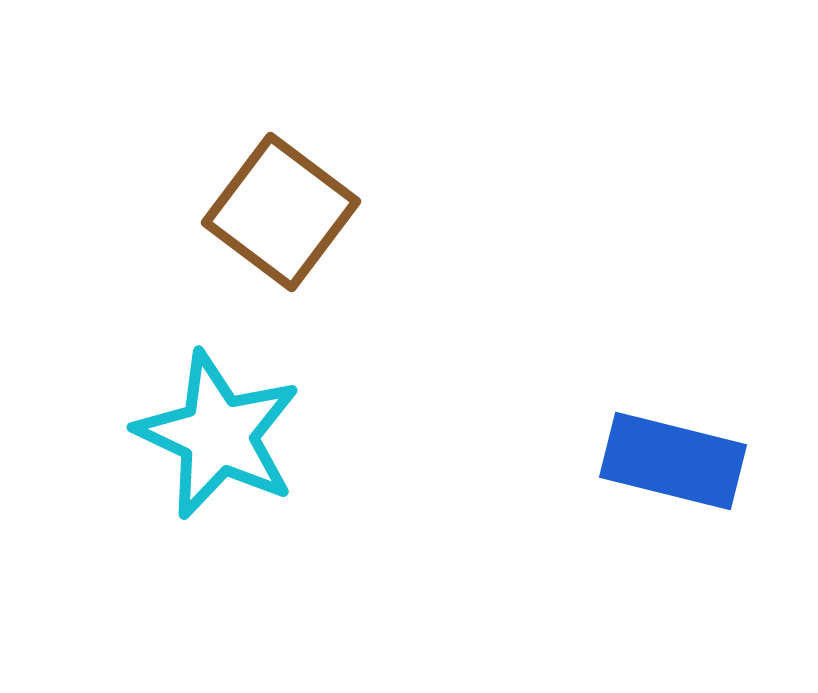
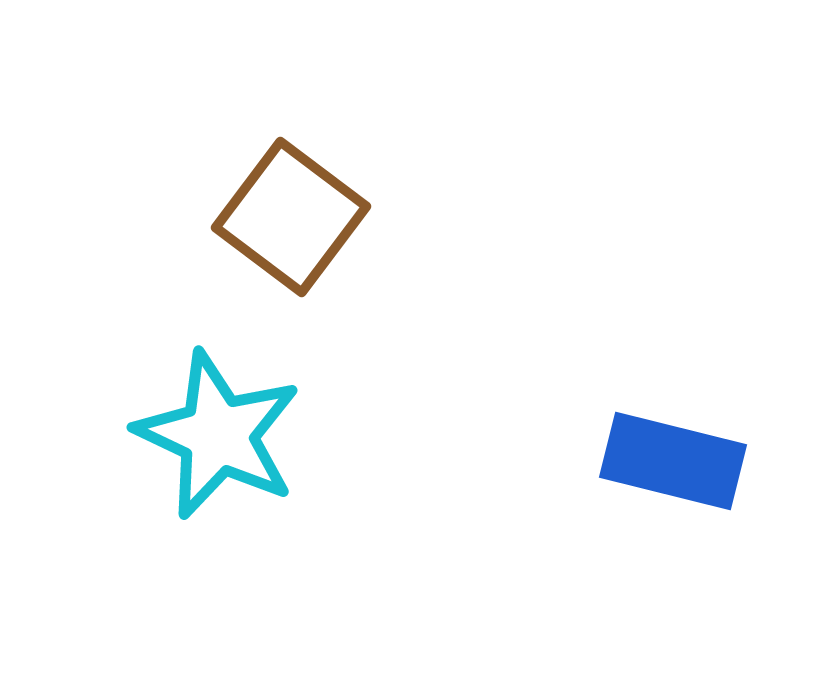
brown square: moved 10 px right, 5 px down
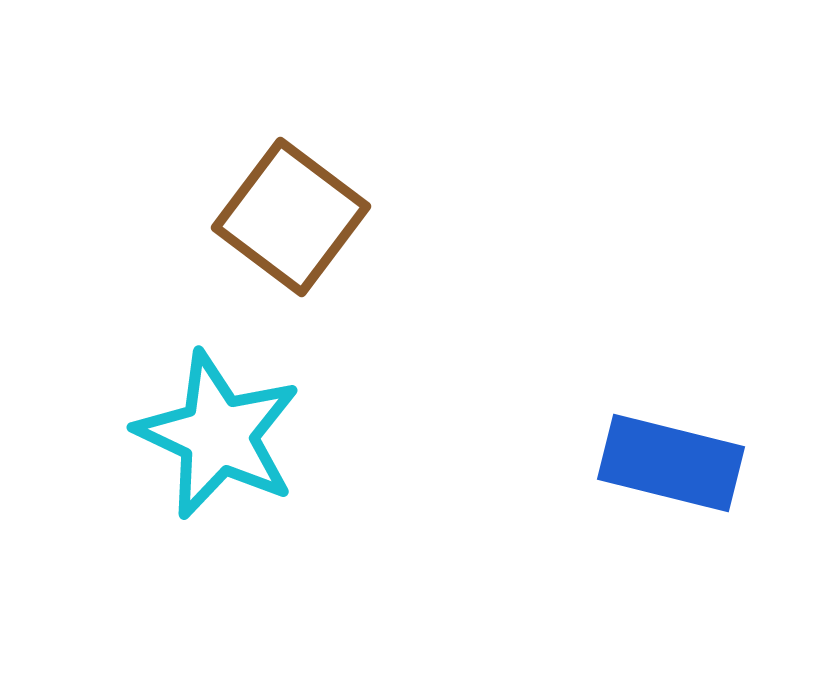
blue rectangle: moved 2 px left, 2 px down
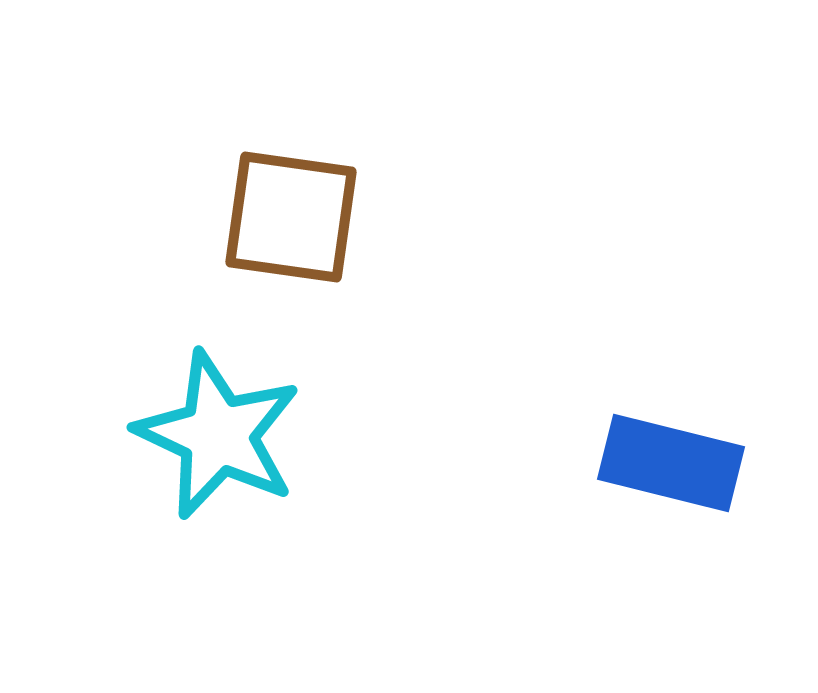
brown square: rotated 29 degrees counterclockwise
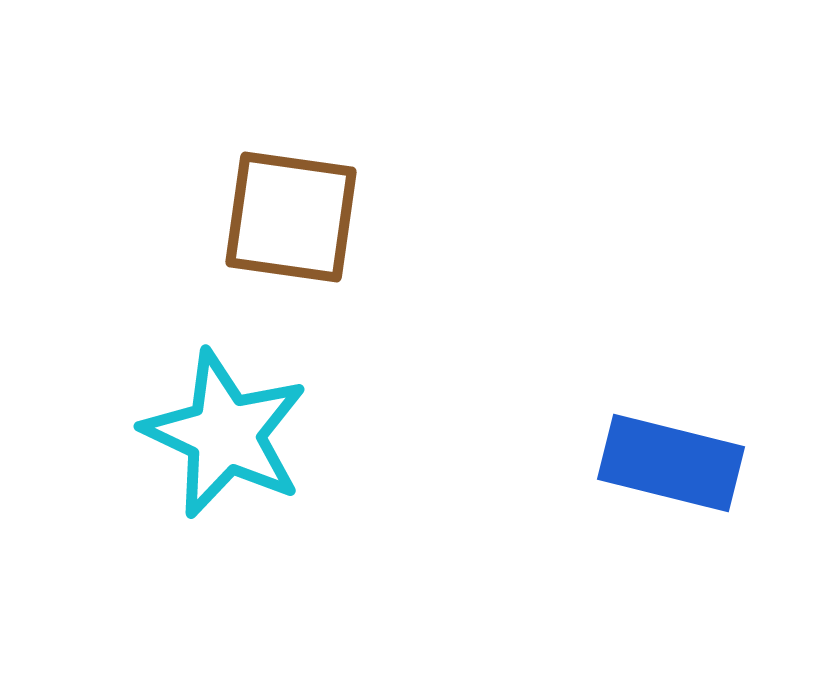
cyan star: moved 7 px right, 1 px up
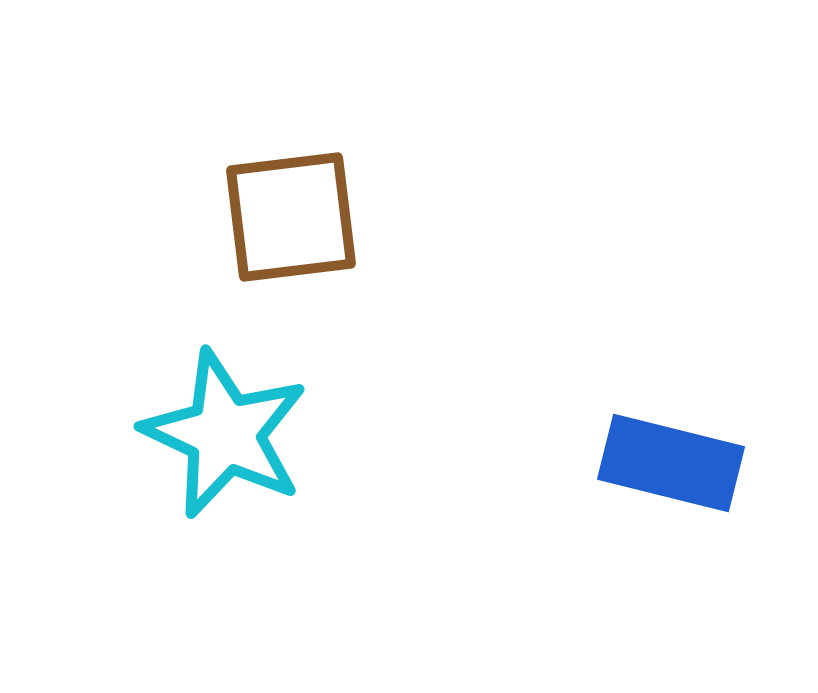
brown square: rotated 15 degrees counterclockwise
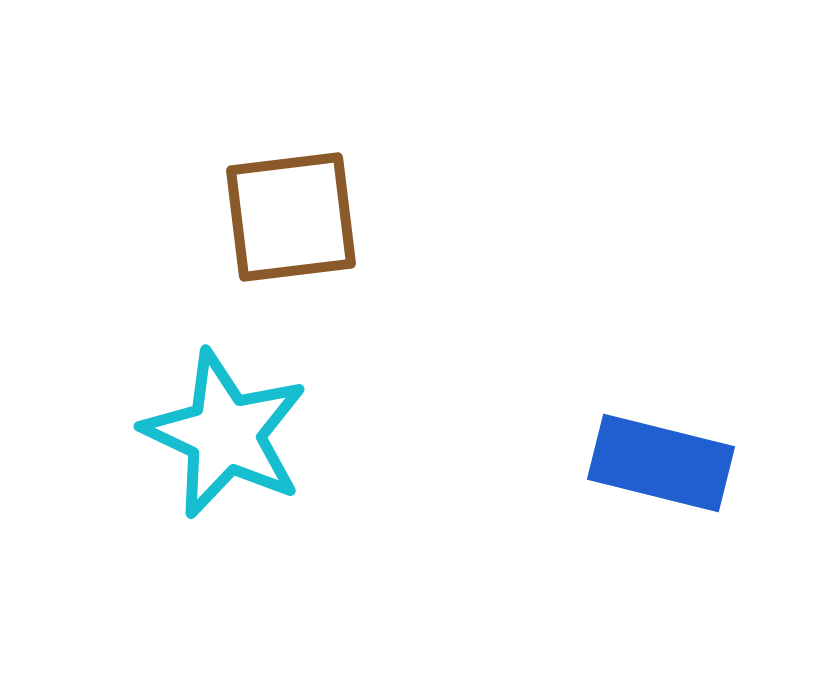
blue rectangle: moved 10 px left
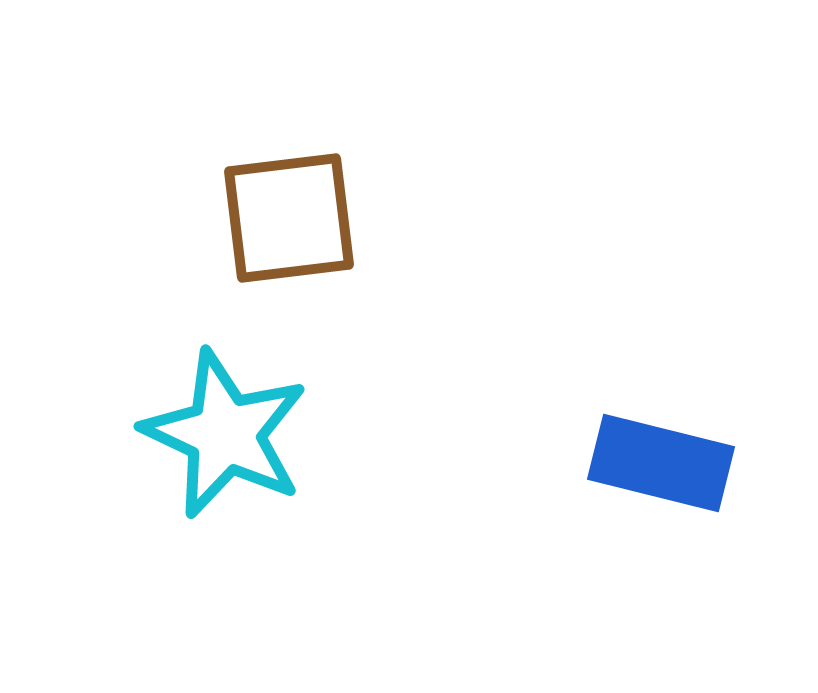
brown square: moved 2 px left, 1 px down
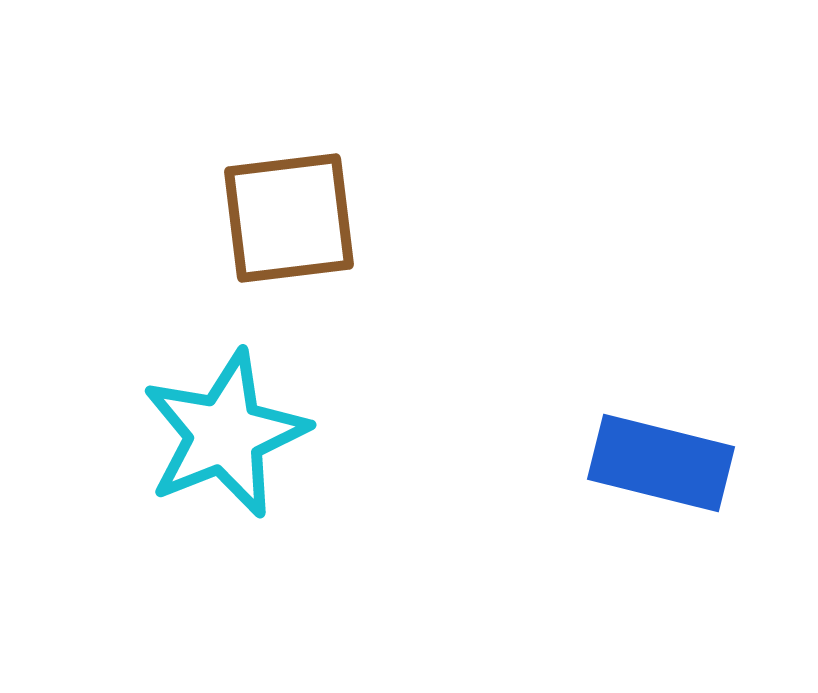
cyan star: rotated 25 degrees clockwise
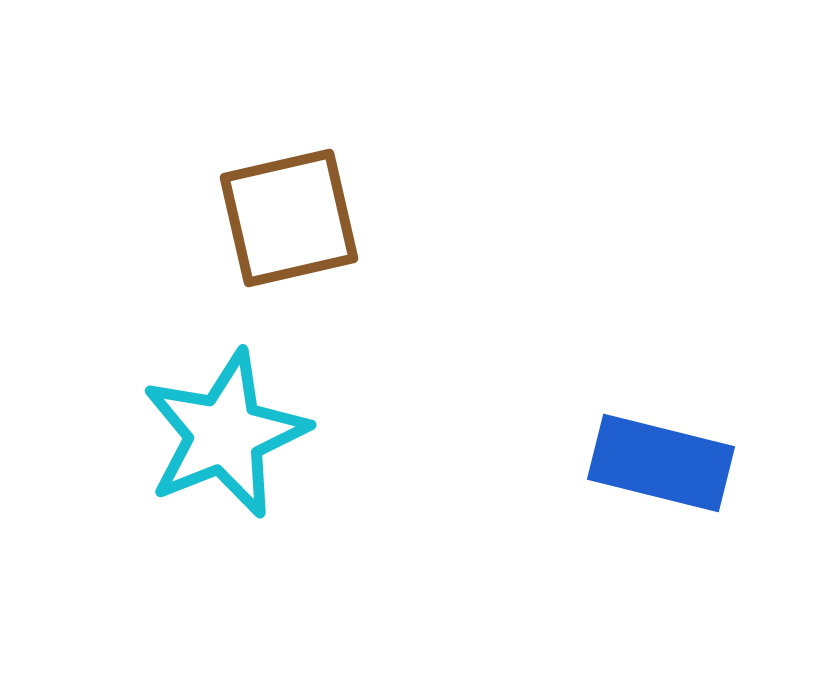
brown square: rotated 6 degrees counterclockwise
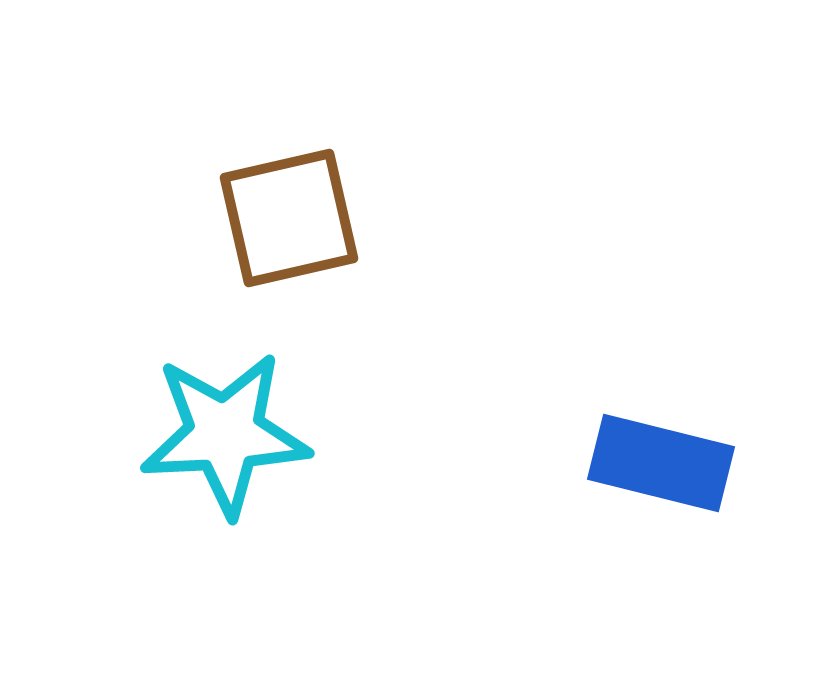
cyan star: rotated 19 degrees clockwise
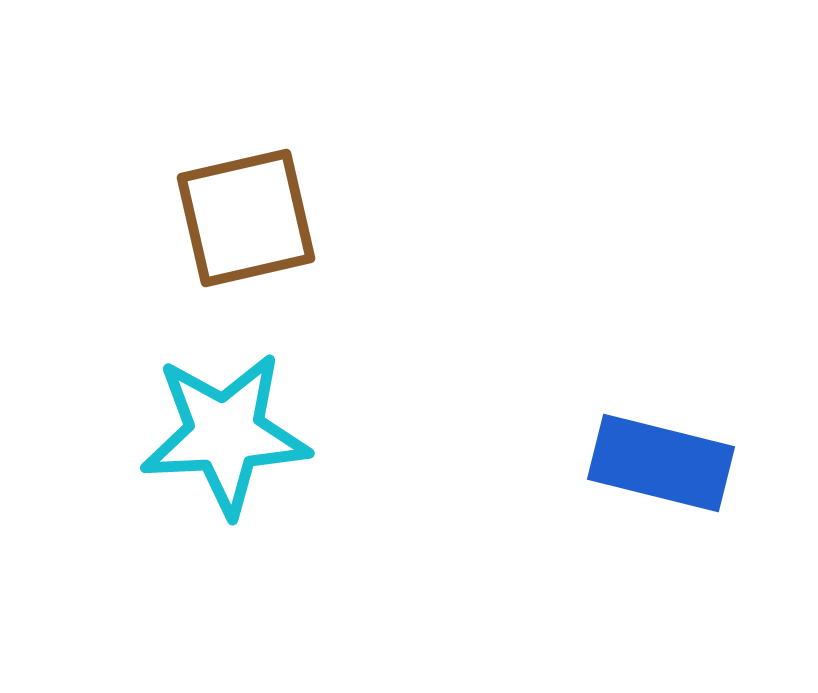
brown square: moved 43 px left
